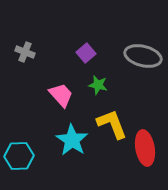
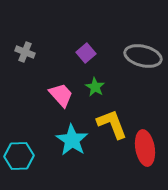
green star: moved 3 px left, 2 px down; rotated 18 degrees clockwise
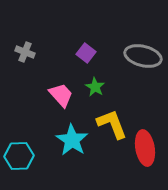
purple square: rotated 12 degrees counterclockwise
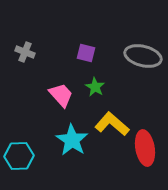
purple square: rotated 24 degrees counterclockwise
yellow L-shape: rotated 28 degrees counterclockwise
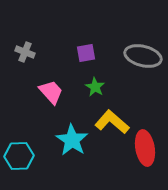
purple square: rotated 24 degrees counterclockwise
pink trapezoid: moved 10 px left, 3 px up
yellow L-shape: moved 2 px up
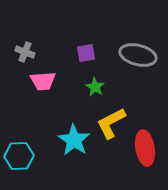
gray ellipse: moved 5 px left, 1 px up
pink trapezoid: moved 8 px left, 11 px up; rotated 128 degrees clockwise
yellow L-shape: moved 1 px left, 1 px down; rotated 68 degrees counterclockwise
cyan star: moved 2 px right
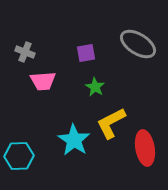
gray ellipse: moved 11 px up; rotated 18 degrees clockwise
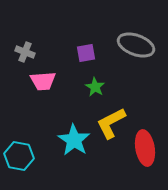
gray ellipse: moved 2 px left, 1 px down; rotated 12 degrees counterclockwise
cyan hexagon: rotated 12 degrees clockwise
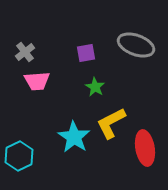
gray cross: rotated 30 degrees clockwise
pink trapezoid: moved 6 px left
cyan star: moved 3 px up
cyan hexagon: rotated 24 degrees clockwise
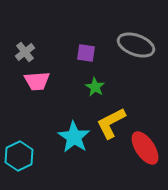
purple square: rotated 18 degrees clockwise
red ellipse: rotated 24 degrees counterclockwise
